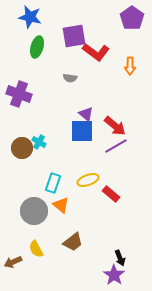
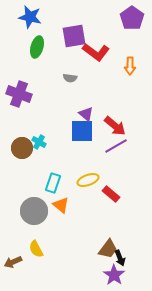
brown trapezoid: moved 35 px right, 7 px down; rotated 15 degrees counterclockwise
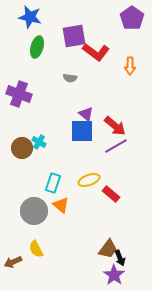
yellow ellipse: moved 1 px right
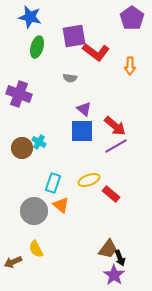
purple triangle: moved 2 px left, 5 px up
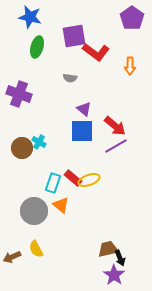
red rectangle: moved 38 px left, 16 px up
brown trapezoid: rotated 140 degrees counterclockwise
brown arrow: moved 1 px left, 5 px up
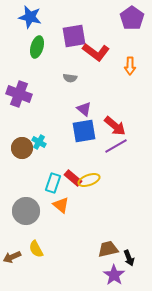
blue square: moved 2 px right; rotated 10 degrees counterclockwise
gray circle: moved 8 px left
black arrow: moved 9 px right
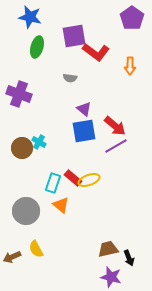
purple star: moved 3 px left, 2 px down; rotated 20 degrees counterclockwise
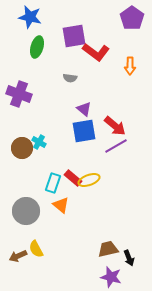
brown arrow: moved 6 px right, 1 px up
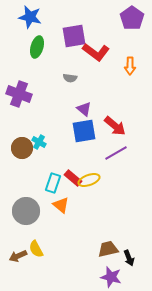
purple line: moved 7 px down
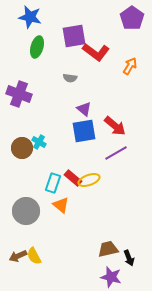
orange arrow: rotated 150 degrees counterclockwise
yellow semicircle: moved 2 px left, 7 px down
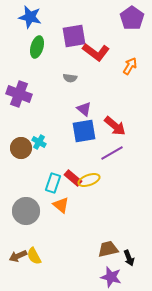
brown circle: moved 1 px left
purple line: moved 4 px left
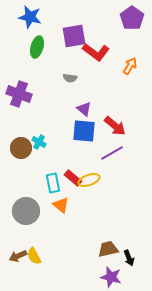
blue square: rotated 15 degrees clockwise
cyan rectangle: rotated 30 degrees counterclockwise
